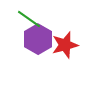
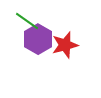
green line: moved 2 px left, 2 px down
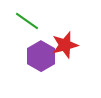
purple hexagon: moved 3 px right, 17 px down
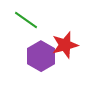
green line: moved 1 px left, 1 px up
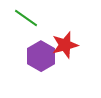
green line: moved 2 px up
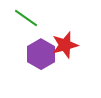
purple hexagon: moved 2 px up
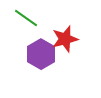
red star: moved 6 px up
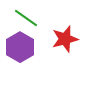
purple hexagon: moved 21 px left, 7 px up
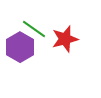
green line: moved 8 px right, 11 px down
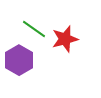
purple hexagon: moved 1 px left, 13 px down
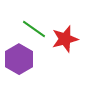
purple hexagon: moved 1 px up
